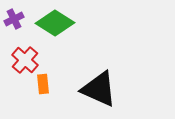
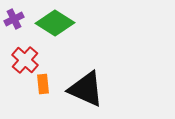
black triangle: moved 13 px left
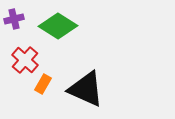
purple cross: rotated 12 degrees clockwise
green diamond: moved 3 px right, 3 px down
orange rectangle: rotated 36 degrees clockwise
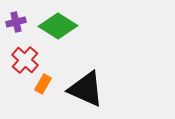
purple cross: moved 2 px right, 3 px down
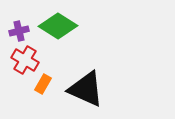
purple cross: moved 3 px right, 9 px down
red cross: rotated 12 degrees counterclockwise
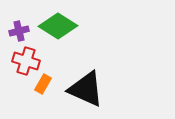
red cross: moved 1 px right, 1 px down; rotated 12 degrees counterclockwise
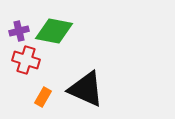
green diamond: moved 4 px left, 5 px down; rotated 21 degrees counterclockwise
red cross: moved 1 px up
orange rectangle: moved 13 px down
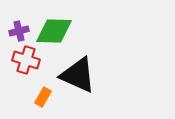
green diamond: rotated 9 degrees counterclockwise
black triangle: moved 8 px left, 14 px up
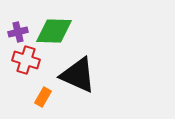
purple cross: moved 1 px left, 1 px down
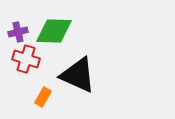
red cross: moved 1 px up
